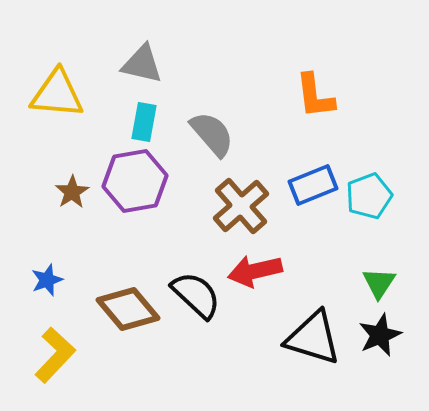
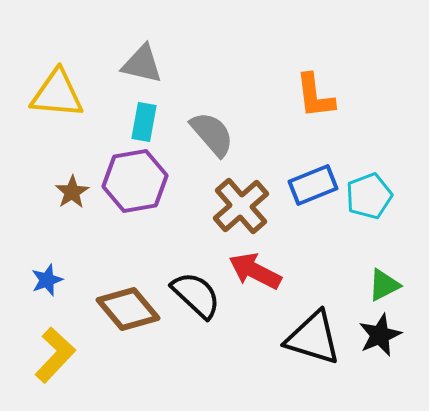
red arrow: rotated 40 degrees clockwise
green triangle: moved 5 px right, 2 px down; rotated 30 degrees clockwise
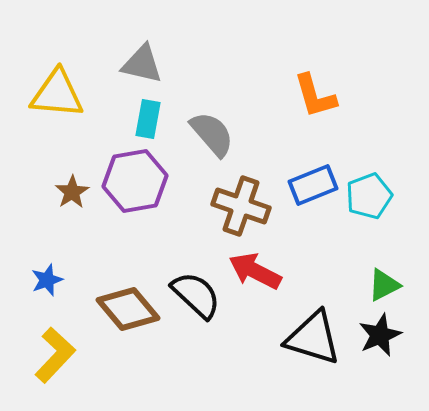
orange L-shape: rotated 9 degrees counterclockwise
cyan rectangle: moved 4 px right, 3 px up
brown cross: rotated 30 degrees counterclockwise
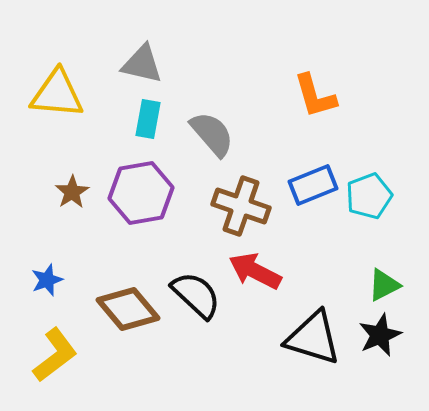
purple hexagon: moved 6 px right, 12 px down
yellow L-shape: rotated 10 degrees clockwise
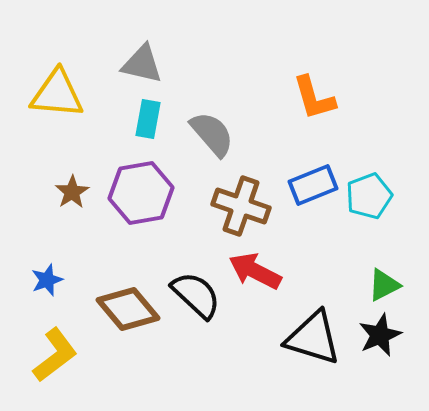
orange L-shape: moved 1 px left, 2 px down
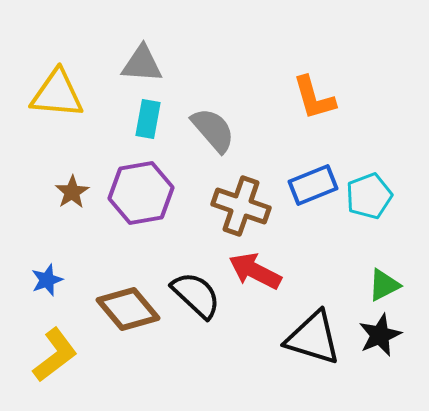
gray triangle: rotated 9 degrees counterclockwise
gray semicircle: moved 1 px right, 4 px up
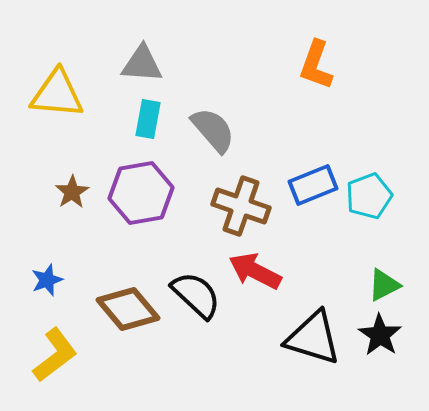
orange L-shape: moved 2 px right, 33 px up; rotated 36 degrees clockwise
black star: rotated 15 degrees counterclockwise
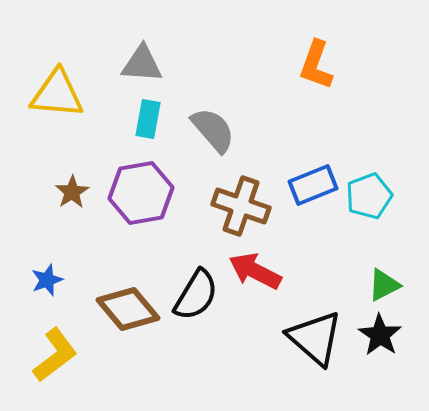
black semicircle: rotated 78 degrees clockwise
black triangle: moved 2 px right; rotated 24 degrees clockwise
